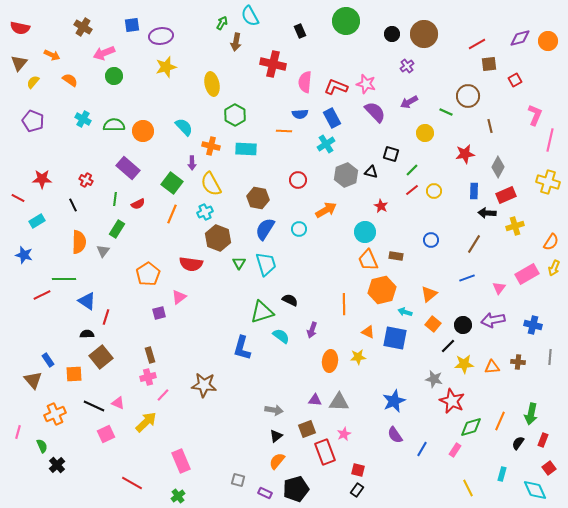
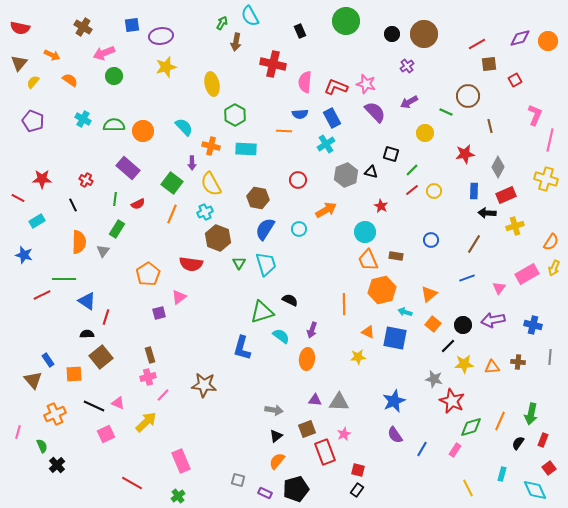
yellow cross at (548, 182): moved 2 px left, 3 px up
orange ellipse at (330, 361): moved 23 px left, 2 px up
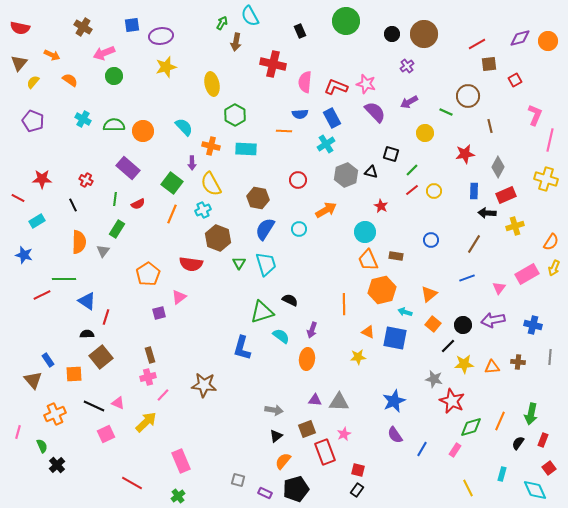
cyan cross at (205, 212): moved 2 px left, 2 px up
orange semicircle at (277, 461): moved 6 px right
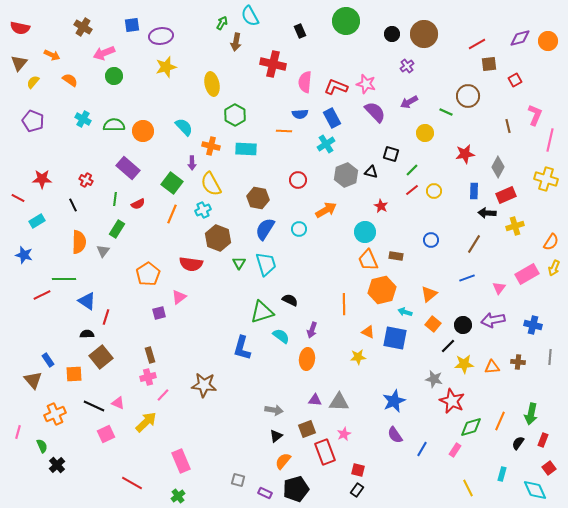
brown line at (490, 126): moved 18 px right
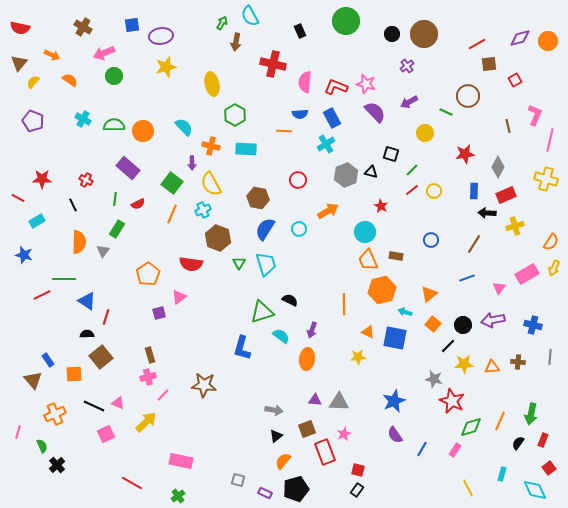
orange arrow at (326, 210): moved 2 px right, 1 px down
pink rectangle at (181, 461): rotated 55 degrees counterclockwise
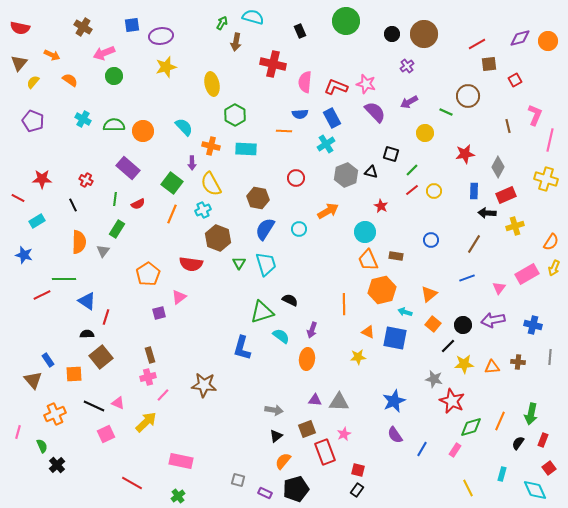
cyan semicircle at (250, 16): moved 3 px right, 1 px down; rotated 135 degrees clockwise
red circle at (298, 180): moved 2 px left, 2 px up
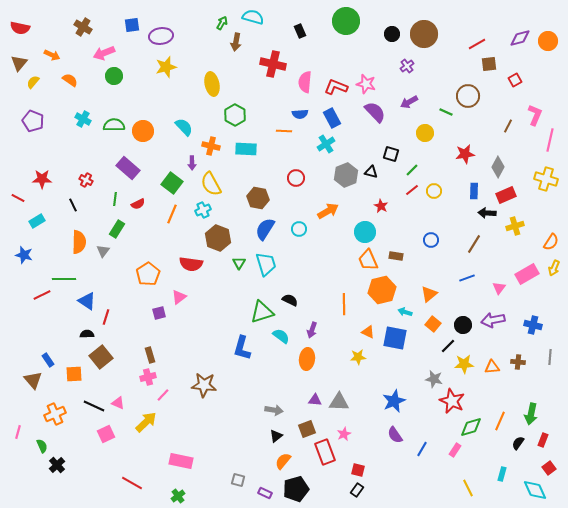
brown line at (508, 126): rotated 40 degrees clockwise
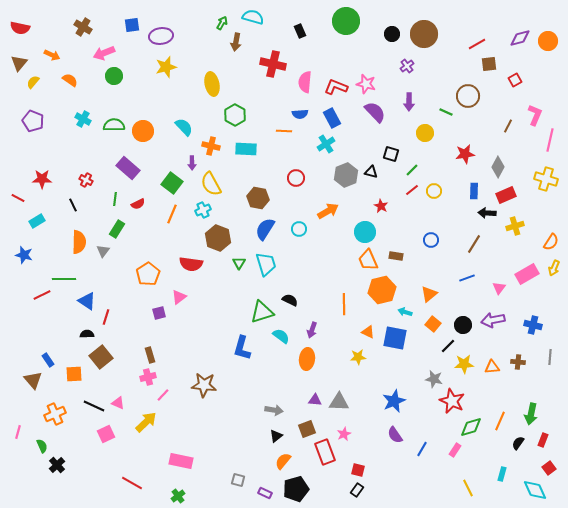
purple arrow at (409, 102): rotated 60 degrees counterclockwise
